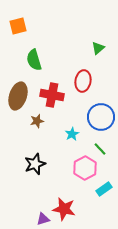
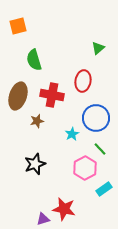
blue circle: moved 5 px left, 1 px down
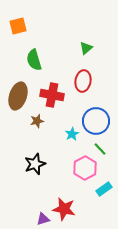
green triangle: moved 12 px left
blue circle: moved 3 px down
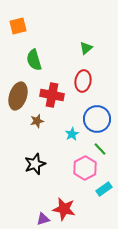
blue circle: moved 1 px right, 2 px up
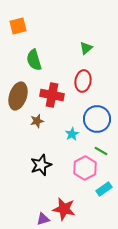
green line: moved 1 px right, 2 px down; rotated 16 degrees counterclockwise
black star: moved 6 px right, 1 px down
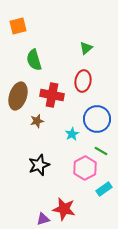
black star: moved 2 px left
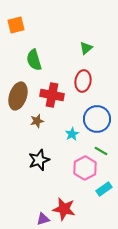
orange square: moved 2 px left, 1 px up
black star: moved 5 px up
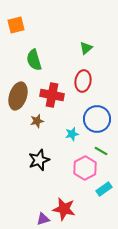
cyan star: rotated 16 degrees clockwise
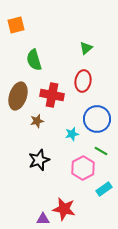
pink hexagon: moved 2 px left
purple triangle: rotated 16 degrees clockwise
